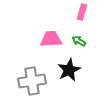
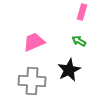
pink trapezoid: moved 17 px left, 3 px down; rotated 20 degrees counterclockwise
gray cross: rotated 12 degrees clockwise
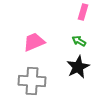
pink rectangle: moved 1 px right
black star: moved 9 px right, 3 px up
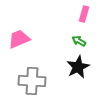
pink rectangle: moved 1 px right, 2 px down
pink trapezoid: moved 15 px left, 3 px up
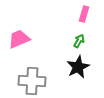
green arrow: rotated 88 degrees clockwise
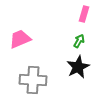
pink trapezoid: moved 1 px right
gray cross: moved 1 px right, 1 px up
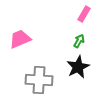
pink rectangle: rotated 14 degrees clockwise
gray cross: moved 6 px right
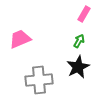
gray cross: rotated 8 degrees counterclockwise
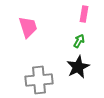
pink rectangle: rotated 21 degrees counterclockwise
pink trapezoid: moved 8 px right, 12 px up; rotated 95 degrees clockwise
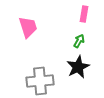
gray cross: moved 1 px right, 1 px down
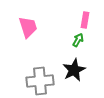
pink rectangle: moved 1 px right, 6 px down
green arrow: moved 1 px left, 1 px up
black star: moved 4 px left, 3 px down
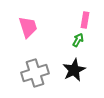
gray cross: moved 5 px left, 8 px up; rotated 12 degrees counterclockwise
